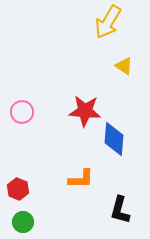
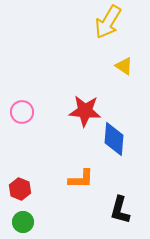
red hexagon: moved 2 px right
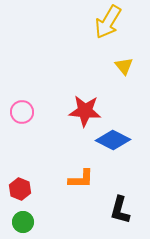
yellow triangle: rotated 18 degrees clockwise
blue diamond: moved 1 px left, 1 px down; rotated 68 degrees counterclockwise
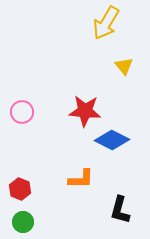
yellow arrow: moved 2 px left, 1 px down
blue diamond: moved 1 px left
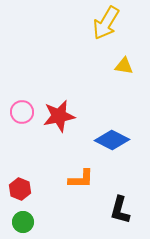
yellow triangle: rotated 42 degrees counterclockwise
red star: moved 26 px left, 5 px down; rotated 16 degrees counterclockwise
